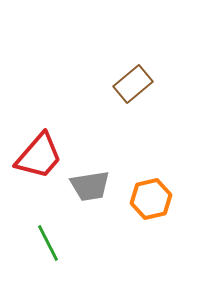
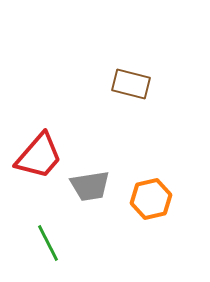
brown rectangle: moved 2 px left; rotated 54 degrees clockwise
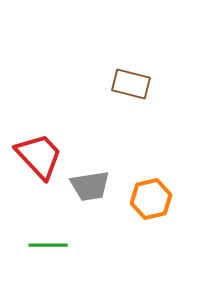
red trapezoid: rotated 84 degrees counterclockwise
green line: moved 2 px down; rotated 63 degrees counterclockwise
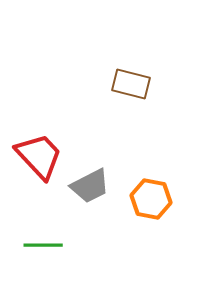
gray trapezoid: rotated 18 degrees counterclockwise
orange hexagon: rotated 24 degrees clockwise
green line: moved 5 px left
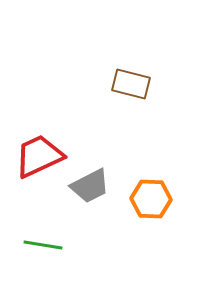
red trapezoid: rotated 72 degrees counterclockwise
orange hexagon: rotated 9 degrees counterclockwise
green line: rotated 9 degrees clockwise
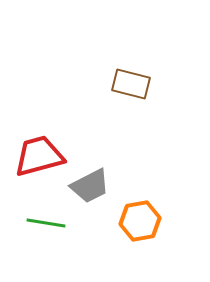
red trapezoid: rotated 10 degrees clockwise
orange hexagon: moved 11 px left, 22 px down; rotated 12 degrees counterclockwise
green line: moved 3 px right, 22 px up
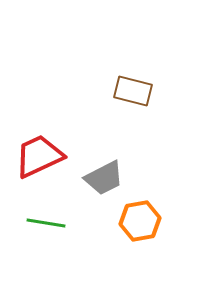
brown rectangle: moved 2 px right, 7 px down
red trapezoid: rotated 10 degrees counterclockwise
gray trapezoid: moved 14 px right, 8 px up
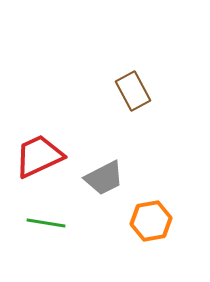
brown rectangle: rotated 48 degrees clockwise
orange hexagon: moved 11 px right
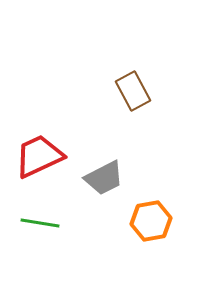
green line: moved 6 px left
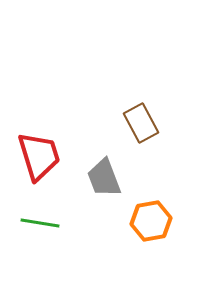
brown rectangle: moved 8 px right, 32 px down
red trapezoid: rotated 98 degrees clockwise
gray trapezoid: rotated 96 degrees clockwise
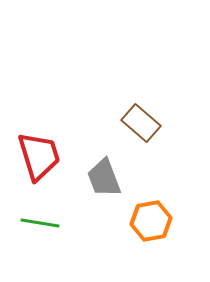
brown rectangle: rotated 21 degrees counterclockwise
